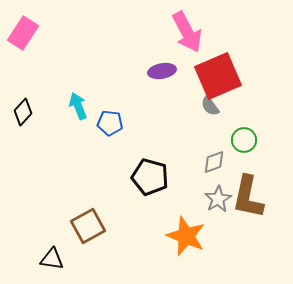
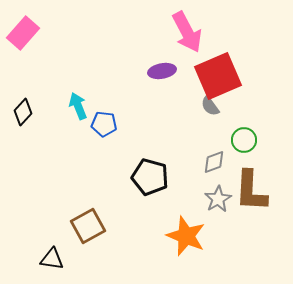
pink rectangle: rotated 8 degrees clockwise
blue pentagon: moved 6 px left, 1 px down
brown L-shape: moved 3 px right, 6 px up; rotated 9 degrees counterclockwise
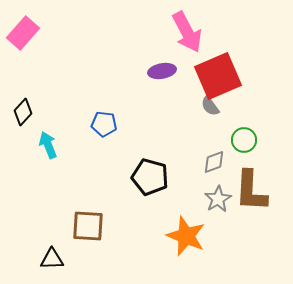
cyan arrow: moved 30 px left, 39 px down
brown square: rotated 32 degrees clockwise
black triangle: rotated 10 degrees counterclockwise
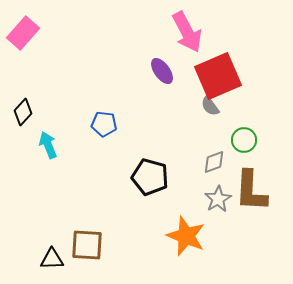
purple ellipse: rotated 64 degrees clockwise
brown square: moved 1 px left, 19 px down
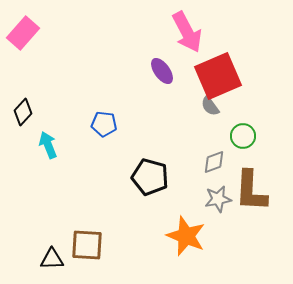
green circle: moved 1 px left, 4 px up
gray star: rotated 20 degrees clockwise
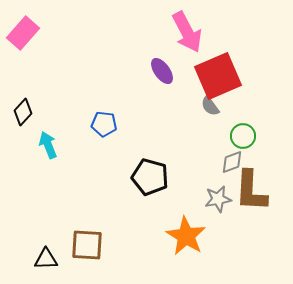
gray diamond: moved 18 px right
orange star: rotated 9 degrees clockwise
black triangle: moved 6 px left
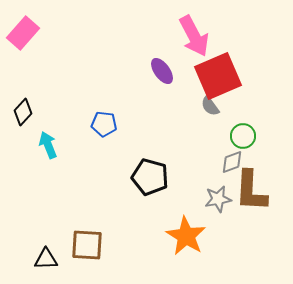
pink arrow: moved 7 px right, 4 px down
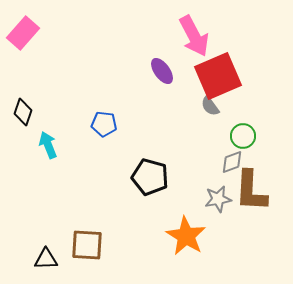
black diamond: rotated 24 degrees counterclockwise
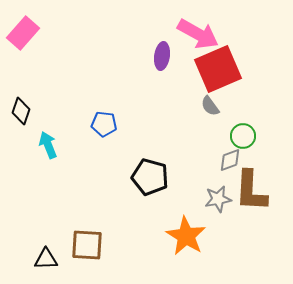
pink arrow: moved 4 px right, 2 px up; rotated 33 degrees counterclockwise
purple ellipse: moved 15 px up; rotated 44 degrees clockwise
red square: moved 7 px up
black diamond: moved 2 px left, 1 px up
gray diamond: moved 2 px left, 2 px up
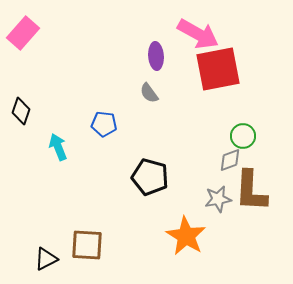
purple ellipse: moved 6 px left; rotated 12 degrees counterclockwise
red square: rotated 12 degrees clockwise
gray semicircle: moved 61 px left, 13 px up
cyan arrow: moved 10 px right, 2 px down
black triangle: rotated 25 degrees counterclockwise
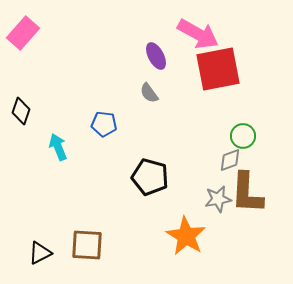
purple ellipse: rotated 24 degrees counterclockwise
brown L-shape: moved 4 px left, 2 px down
black triangle: moved 6 px left, 6 px up
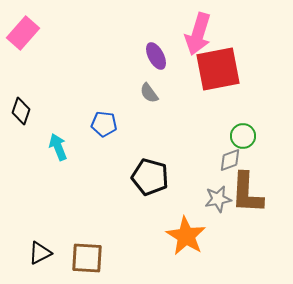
pink arrow: rotated 78 degrees clockwise
brown square: moved 13 px down
